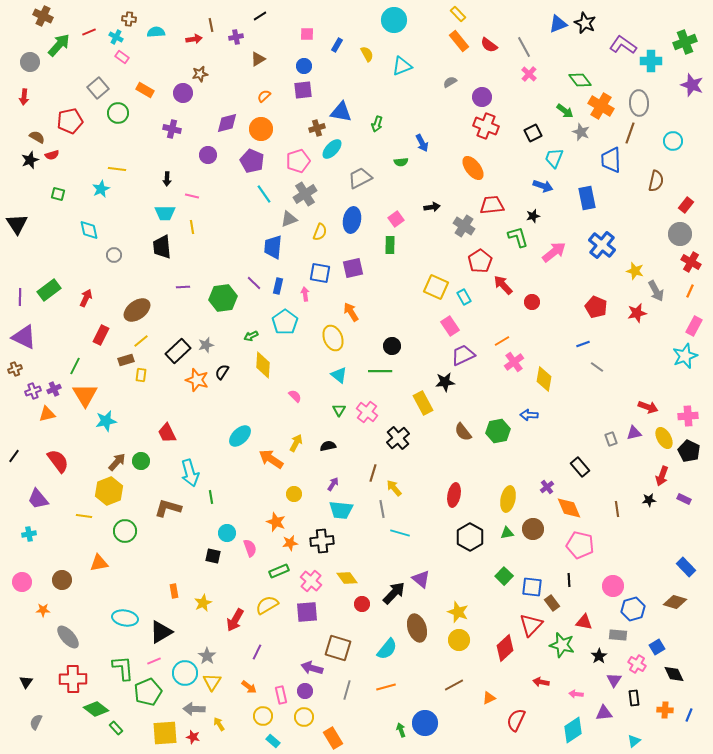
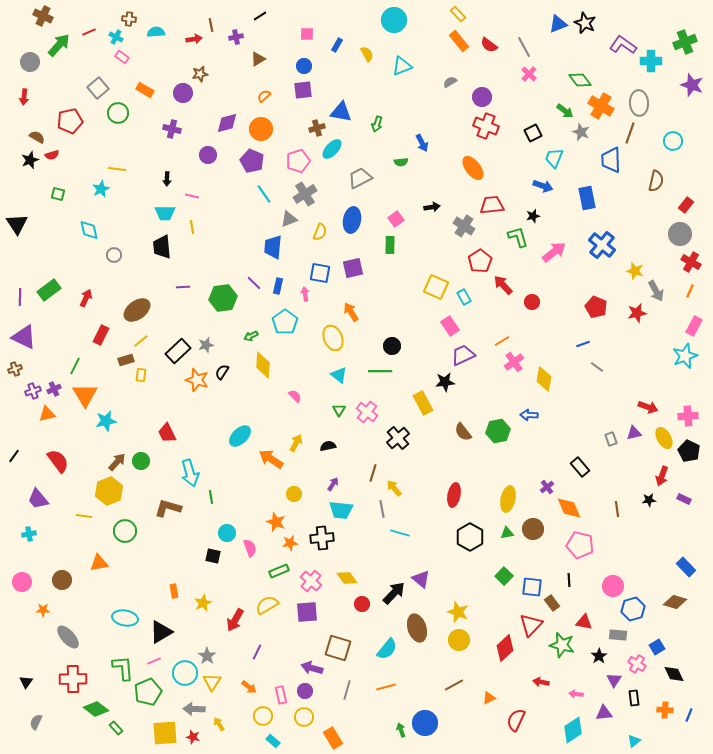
black cross at (322, 541): moved 3 px up
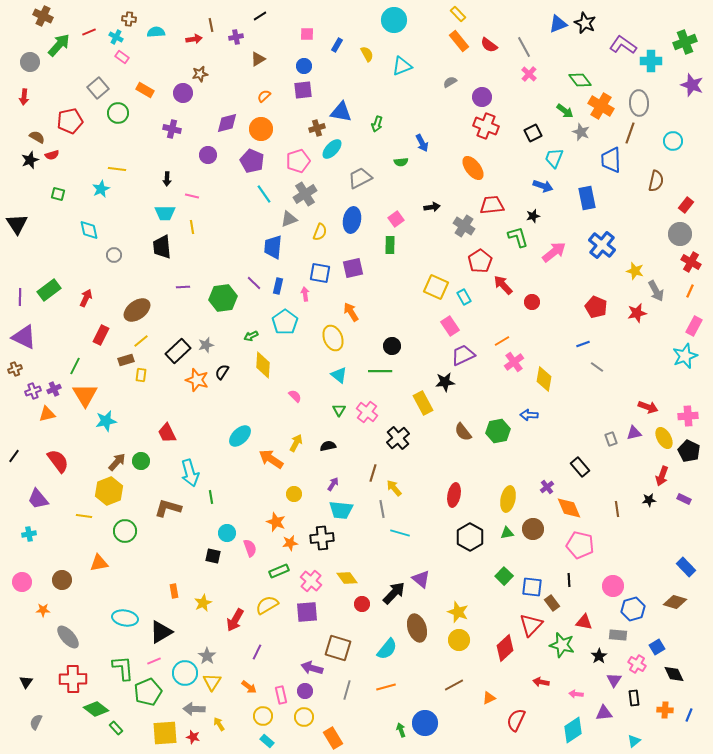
cyan rectangle at (273, 741): moved 6 px left
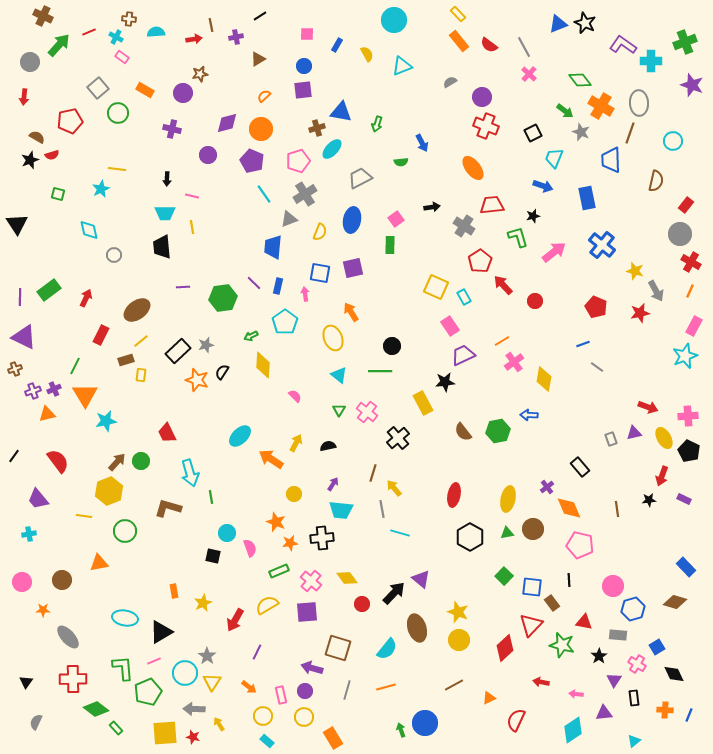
red circle at (532, 302): moved 3 px right, 1 px up
red star at (637, 313): moved 3 px right
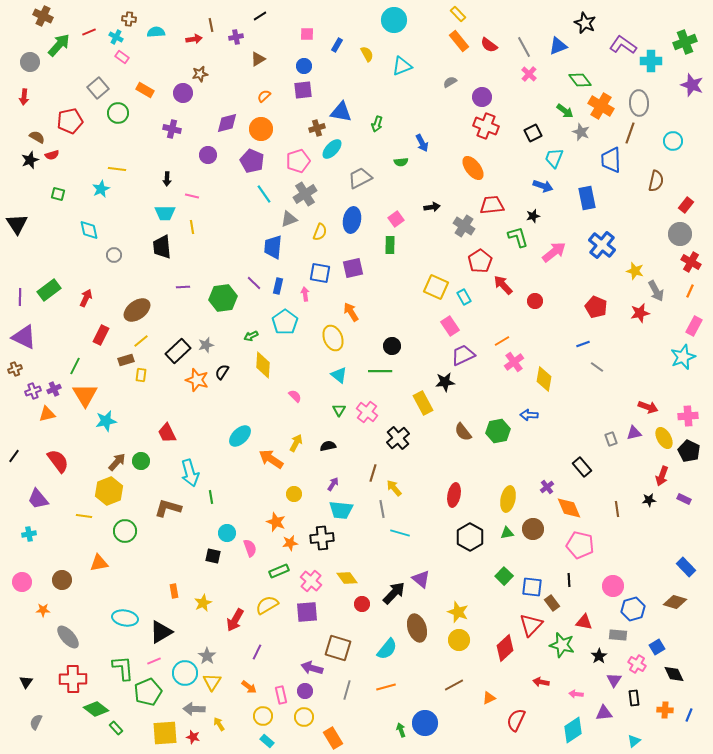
blue triangle at (558, 24): moved 22 px down
cyan star at (685, 356): moved 2 px left, 1 px down
black rectangle at (580, 467): moved 2 px right
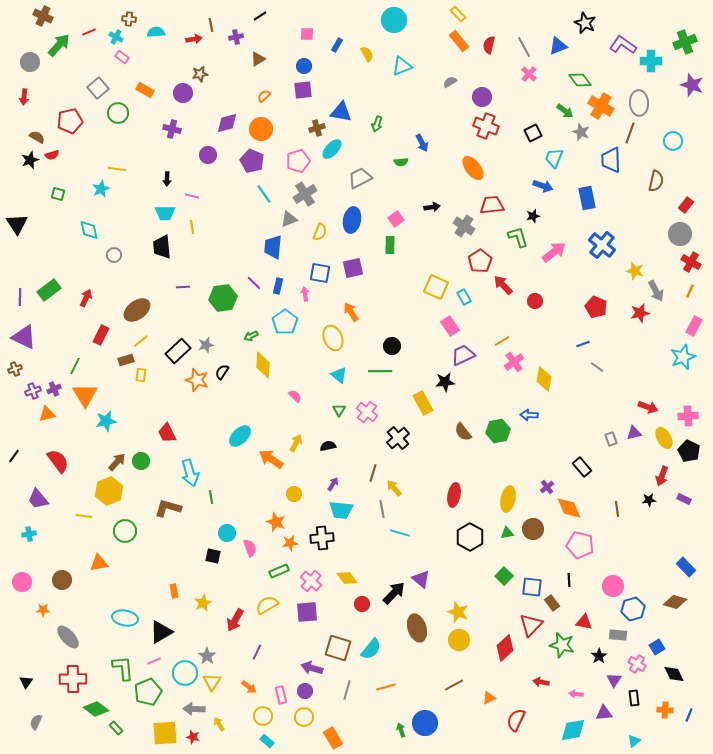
red semicircle at (489, 45): rotated 66 degrees clockwise
cyan semicircle at (387, 649): moved 16 px left
cyan diamond at (573, 730): rotated 24 degrees clockwise
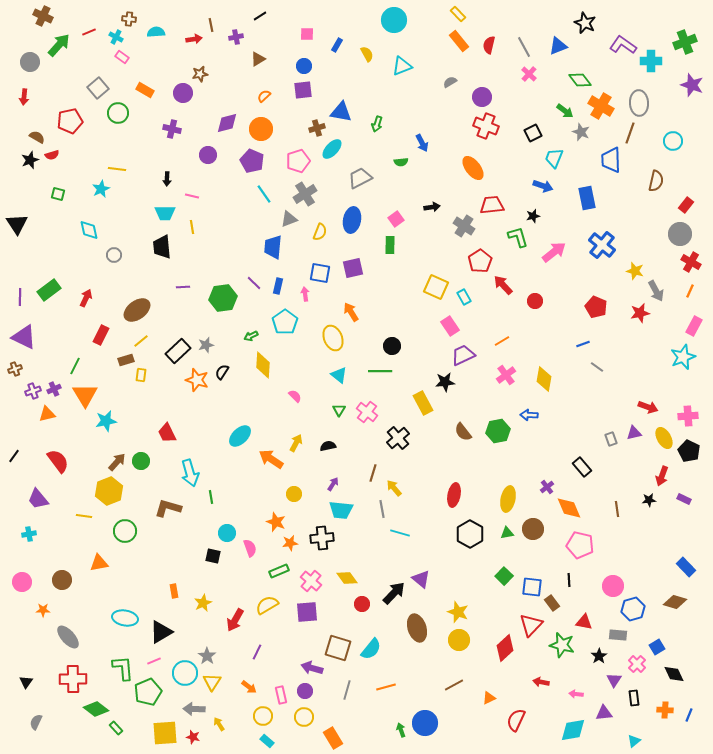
pink cross at (514, 362): moved 8 px left, 13 px down
black hexagon at (470, 537): moved 3 px up
pink cross at (637, 664): rotated 12 degrees clockwise
